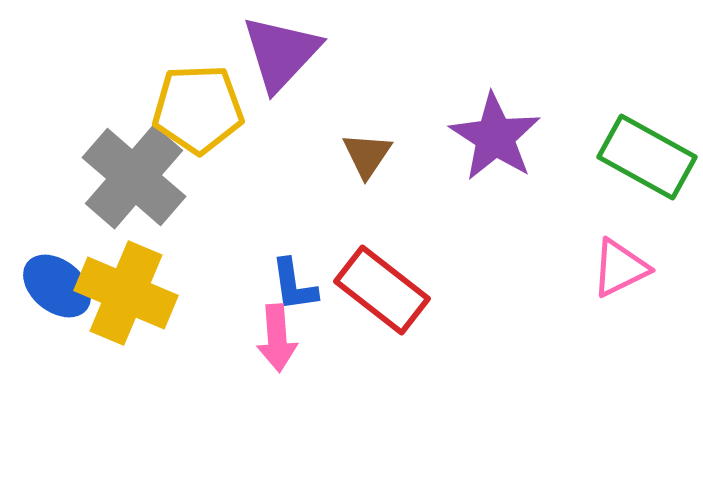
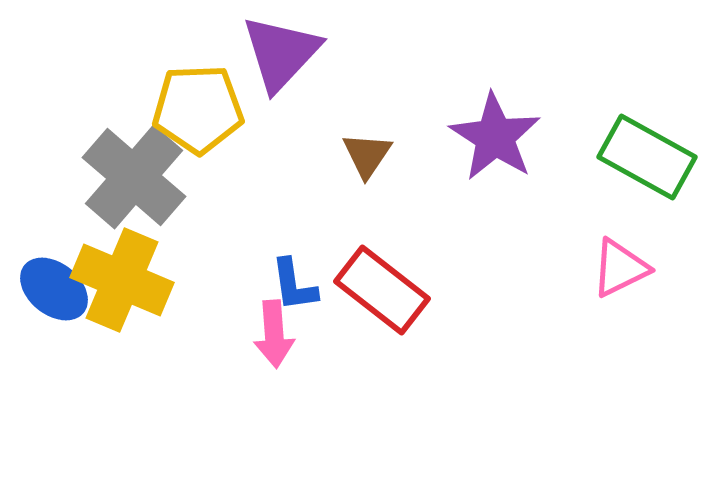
blue ellipse: moved 3 px left, 3 px down
yellow cross: moved 4 px left, 13 px up
pink arrow: moved 3 px left, 4 px up
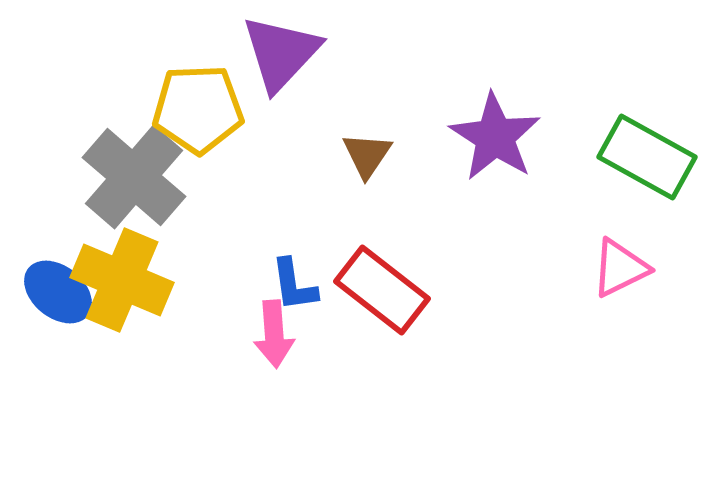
blue ellipse: moved 4 px right, 3 px down
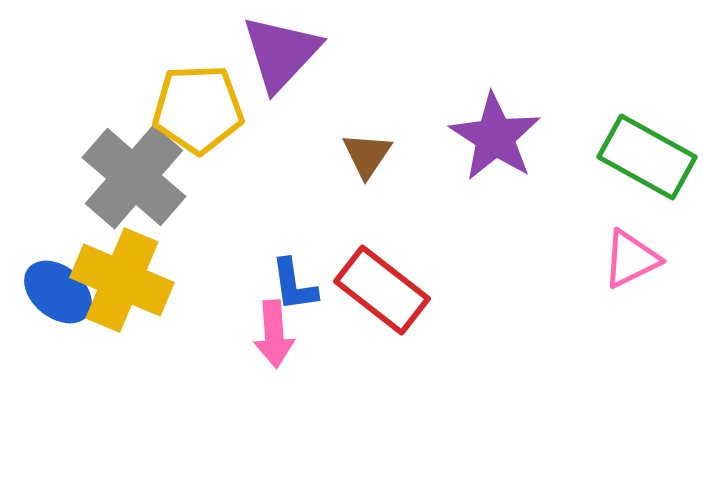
pink triangle: moved 11 px right, 9 px up
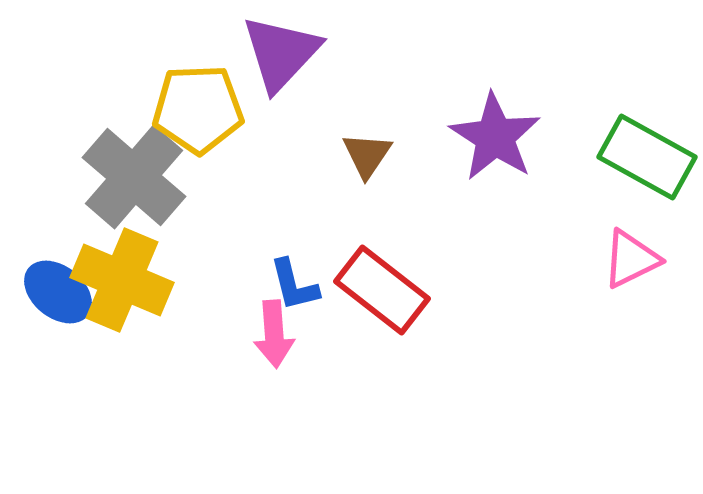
blue L-shape: rotated 6 degrees counterclockwise
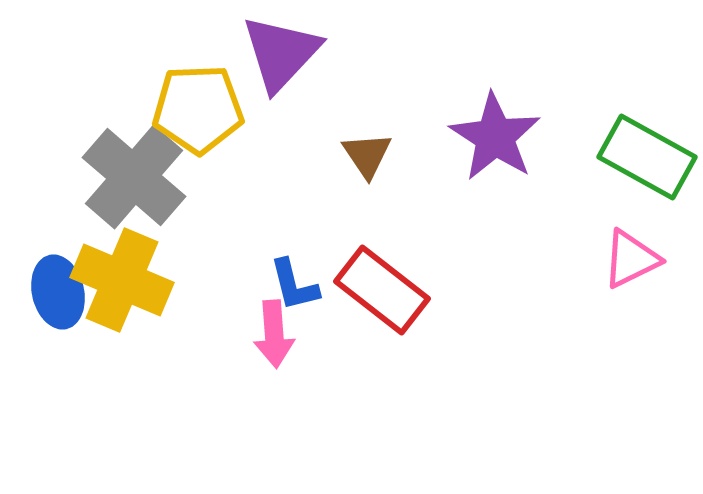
brown triangle: rotated 8 degrees counterclockwise
blue ellipse: rotated 38 degrees clockwise
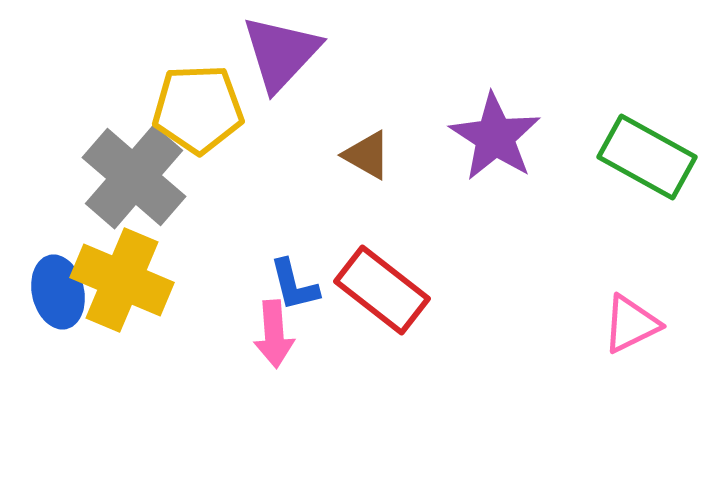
brown triangle: rotated 26 degrees counterclockwise
pink triangle: moved 65 px down
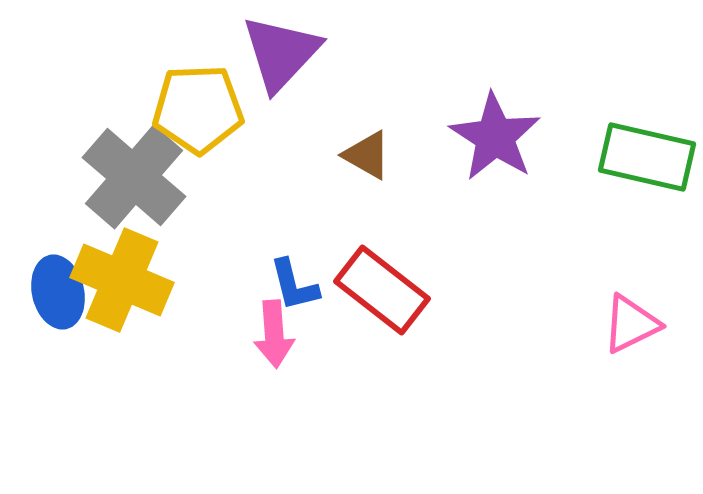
green rectangle: rotated 16 degrees counterclockwise
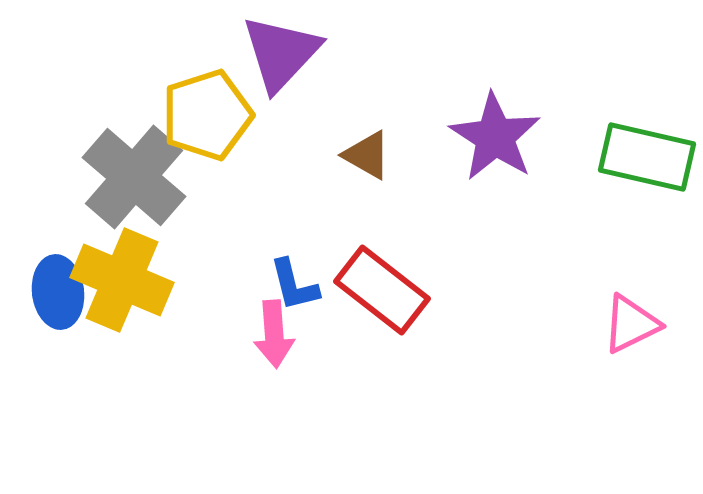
yellow pentagon: moved 9 px right, 6 px down; rotated 16 degrees counterclockwise
blue ellipse: rotated 6 degrees clockwise
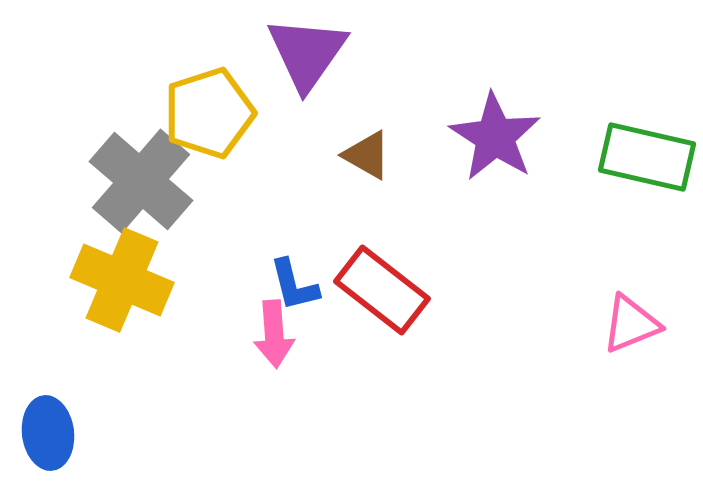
purple triangle: moved 26 px right; rotated 8 degrees counterclockwise
yellow pentagon: moved 2 px right, 2 px up
gray cross: moved 7 px right, 4 px down
blue ellipse: moved 10 px left, 141 px down
pink triangle: rotated 4 degrees clockwise
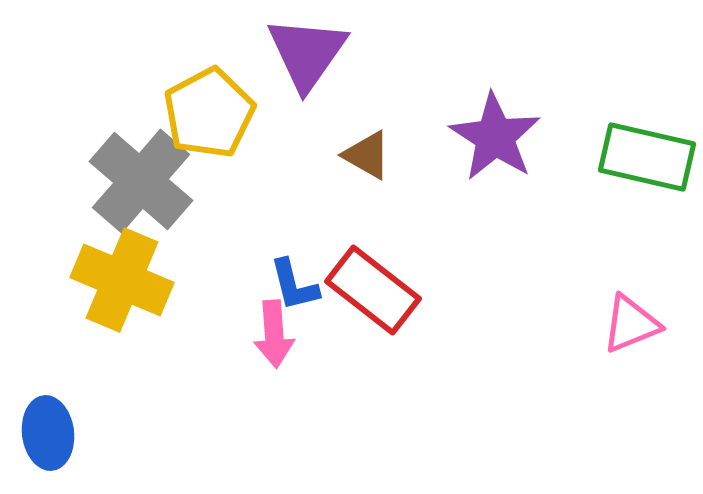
yellow pentagon: rotated 10 degrees counterclockwise
red rectangle: moved 9 px left
